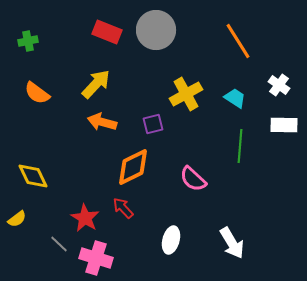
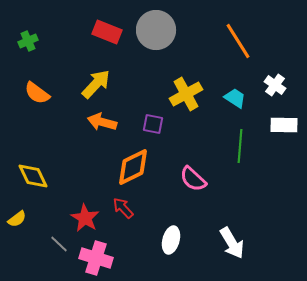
green cross: rotated 12 degrees counterclockwise
white cross: moved 4 px left
purple square: rotated 25 degrees clockwise
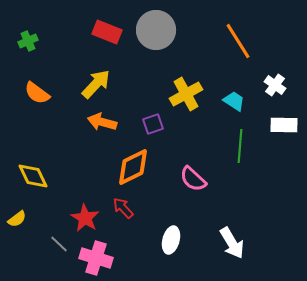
cyan trapezoid: moved 1 px left, 3 px down
purple square: rotated 30 degrees counterclockwise
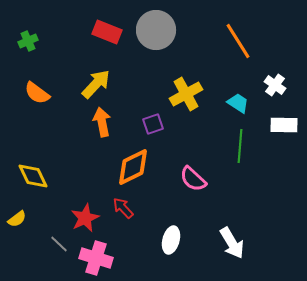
cyan trapezoid: moved 4 px right, 2 px down
orange arrow: rotated 64 degrees clockwise
red star: rotated 16 degrees clockwise
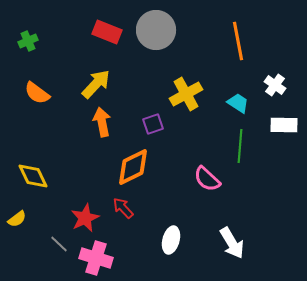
orange line: rotated 21 degrees clockwise
pink semicircle: moved 14 px right
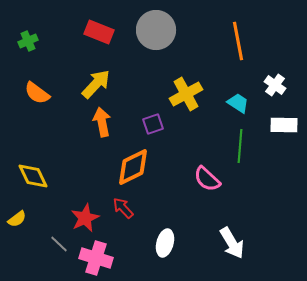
red rectangle: moved 8 px left
white ellipse: moved 6 px left, 3 px down
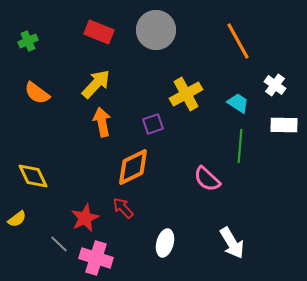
orange line: rotated 18 degrees counterclockwise
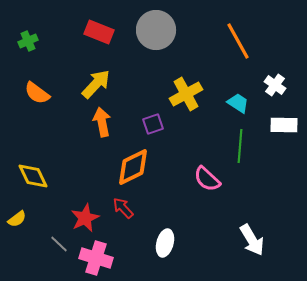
white arrow: moved 20 px right, 3 px up
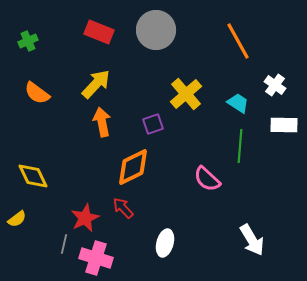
yellow cross: rotated 12 degrees counterclockwise
gray line: moved 5 px right; rotated 60 degrees clockwise
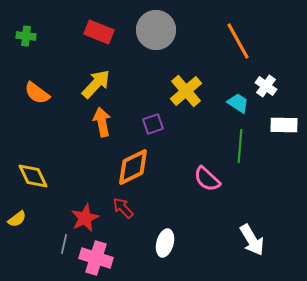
green cross: moved 2 px left, 5 px up; rotated 30 degrees clockwise
white cross: moved 9 px left, 1 px down
yellow cross: moved 3 px up
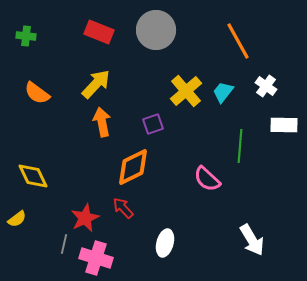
cyan trapezoid: moved 15 px left, 11 px up; rotated 85 degrees counterclockwise
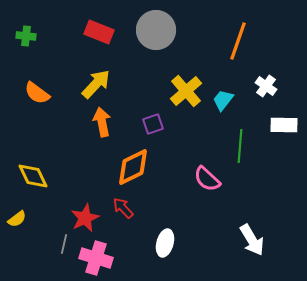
orange line: rotated 48 degrees clockwise
cyan trapezoid: moved 8 px down
